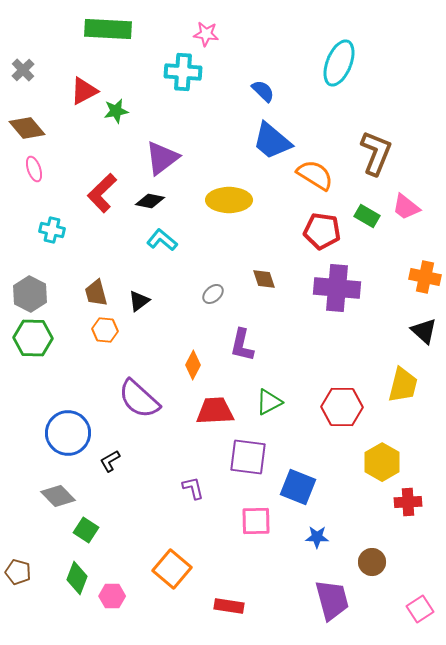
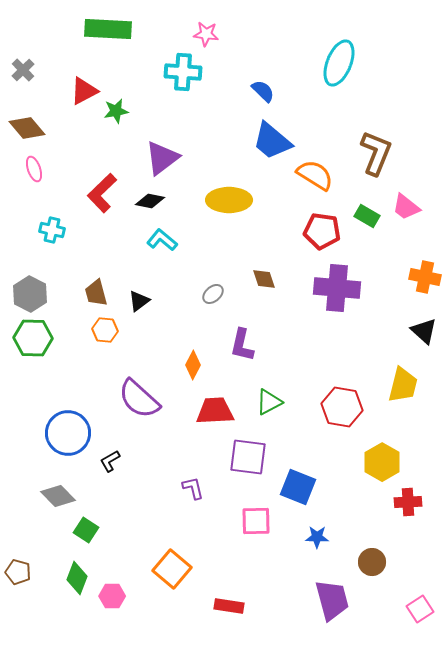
red hexagon at (342, 407): rotated 9 degrees clockwise
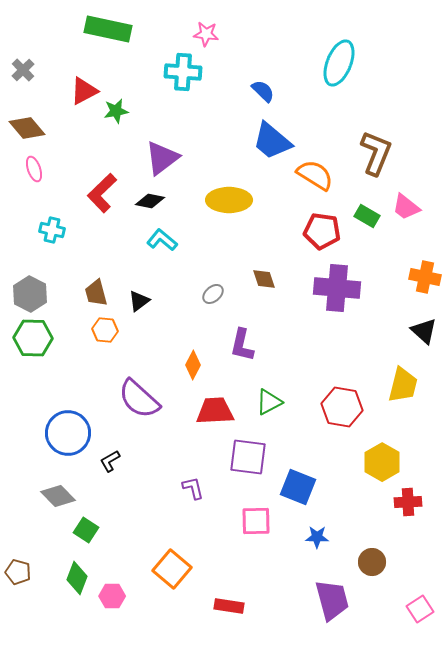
green rectangle at (108, 29): rotated 9 degrees clockwise
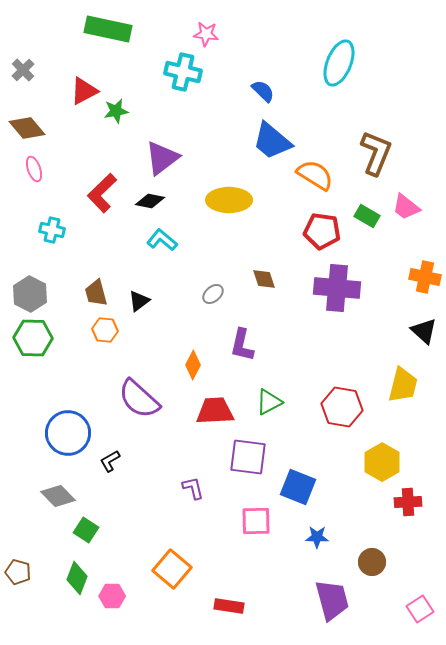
cyan cross at (183, 72): rotated 9 degrees clockwise
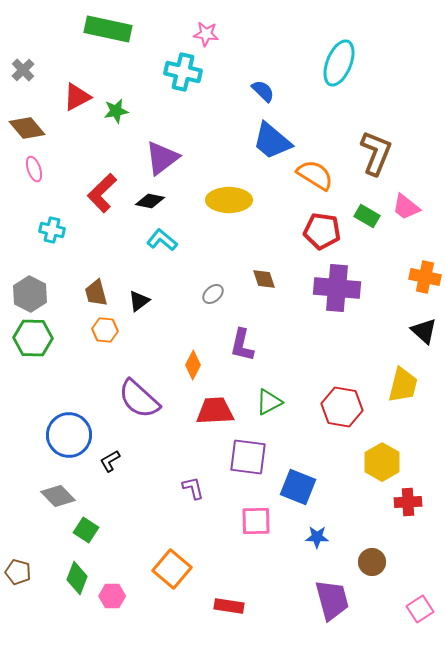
red triangle at (84, 91): moved 7 px left, 6 px down
blue circle at (68, 433): moved 1 px right, 2 px down
